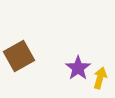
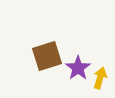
brown square: moved 28 px right; rotated 12 degrees clockwise
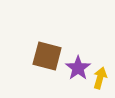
brown square: rotated 32 degrees clockwise
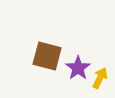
yellow arrow: rotated 10 degrees clockwise
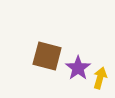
yellow arrow: rotated 10 degrees counterclockwise
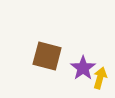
purple star: moved 5 px right
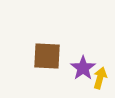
brown square: rotated 12 degrees counterclockwise
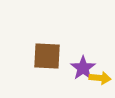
yellow arrow: rotated 80 degrees clockwise
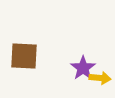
brown square: moved 23 px left
